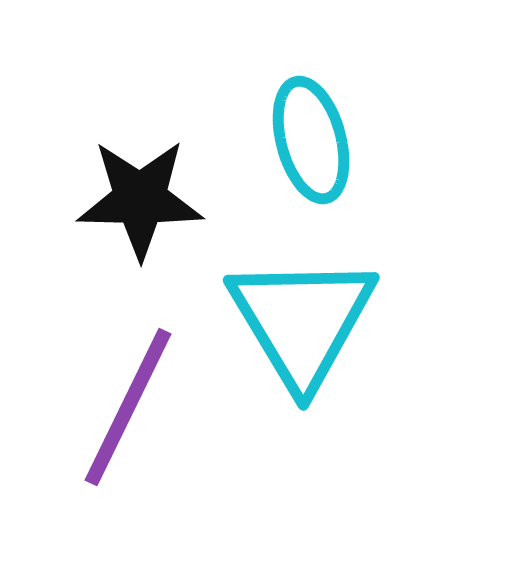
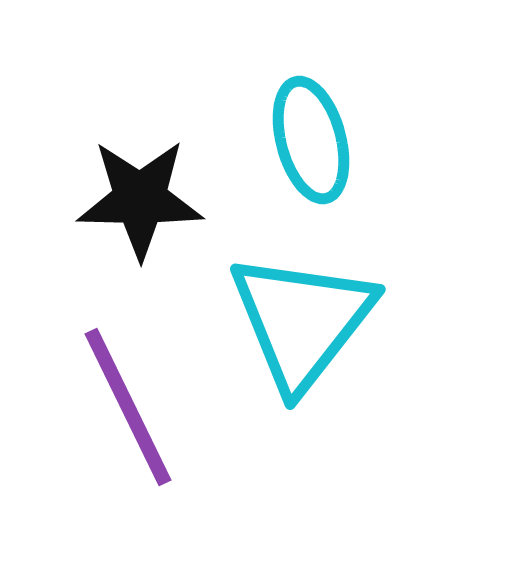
cyan triangle: rotated 9 degrees clockwise
purple line: rotated 52 degrees counterclockwise
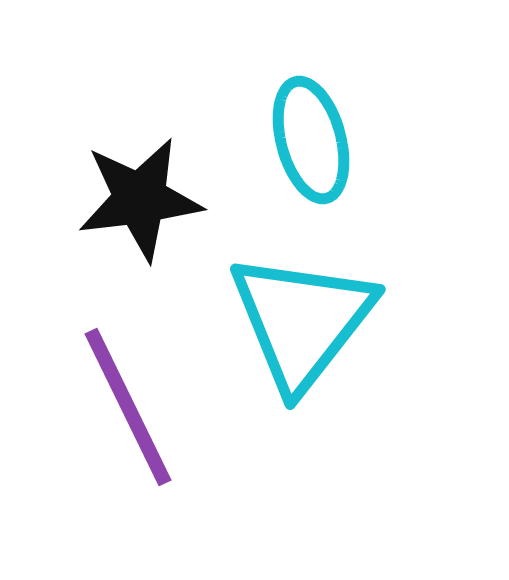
black star: rotated 8 degrees counterclockwise
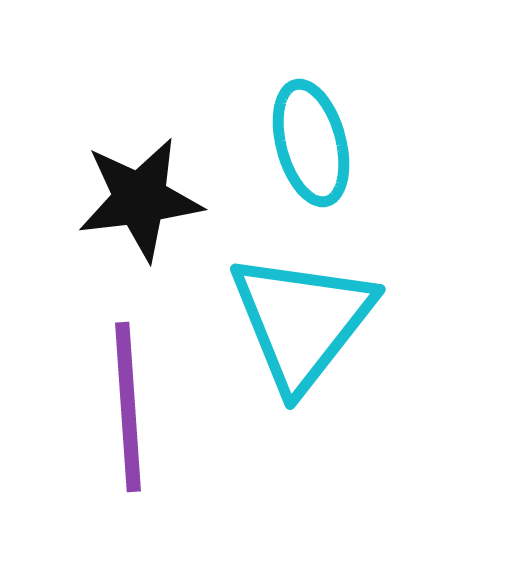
cyan ellipse: moved 3 px down
purple line: rotated 22 degrees clockwise
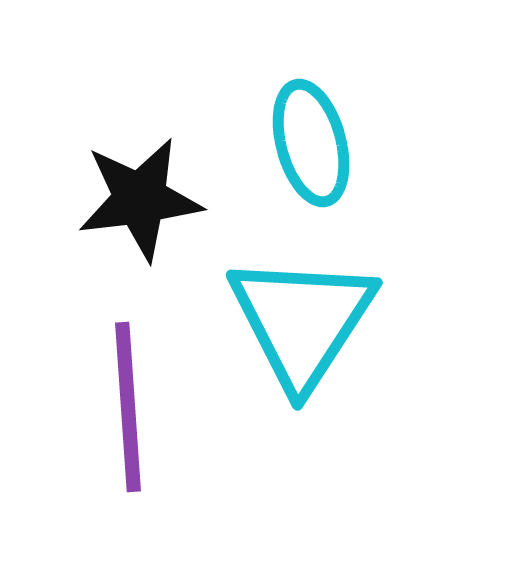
cyan triangle: rotated 5 degrees counterclockwise
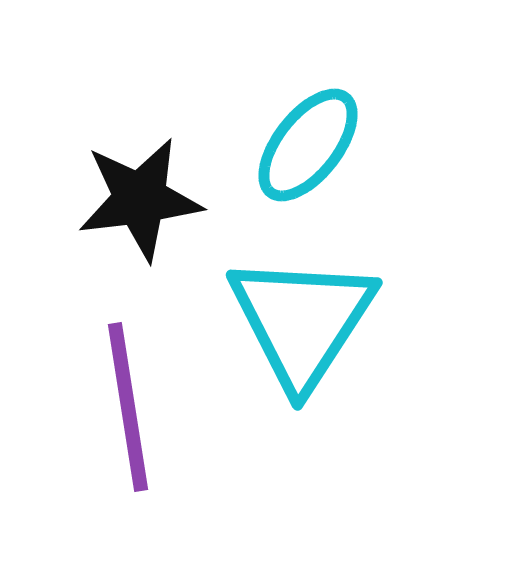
cyan ellipse: moved 3 px left, 2 px down; rotated 53 degrees clockwise
purple line: rotated 5 degrees counterclockwise
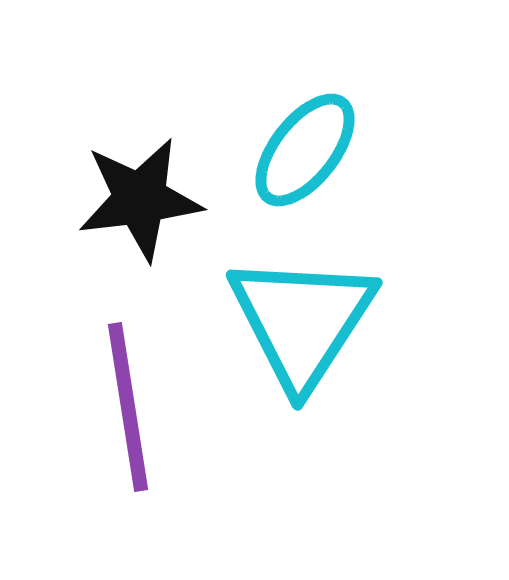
cyan ellipse: moved 3 px left, 5 px down
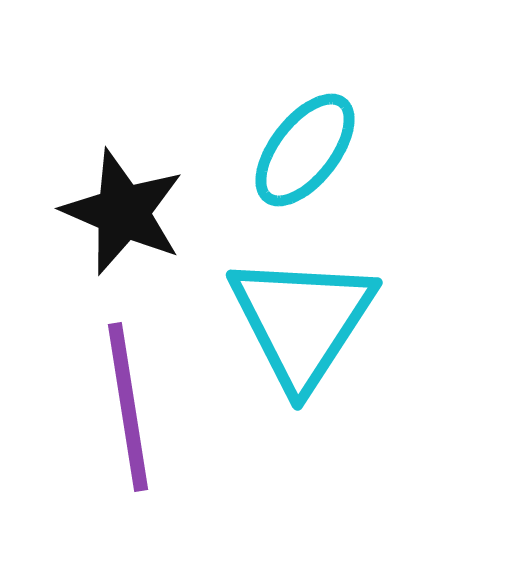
black star: moved 17 px left, 13 px down; rotated 30 degrees clockwise
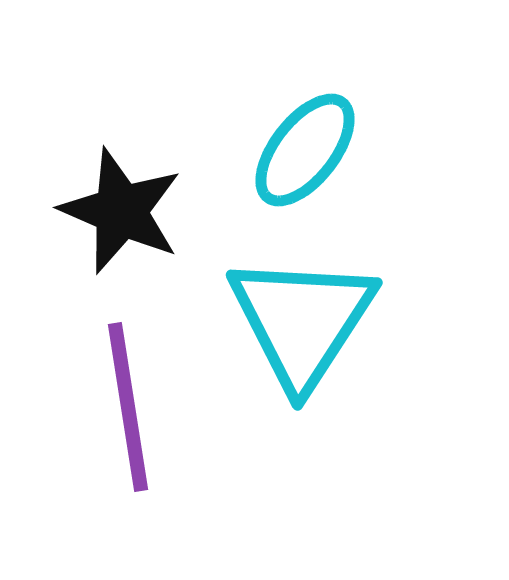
black star: moved 2 px left, 1 px up
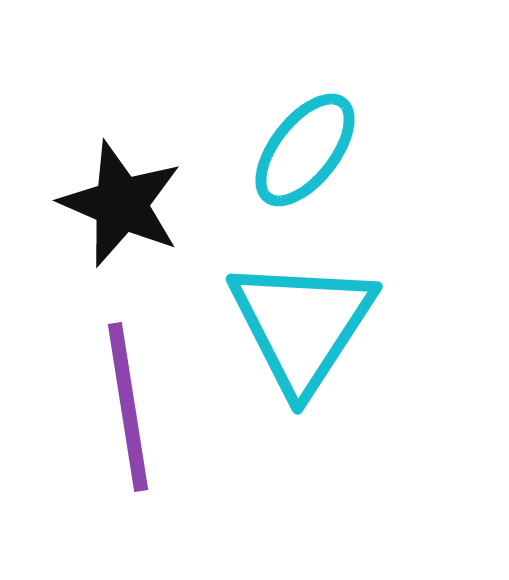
black star: moved 7 px up
cyan triangle: moved 4 px down
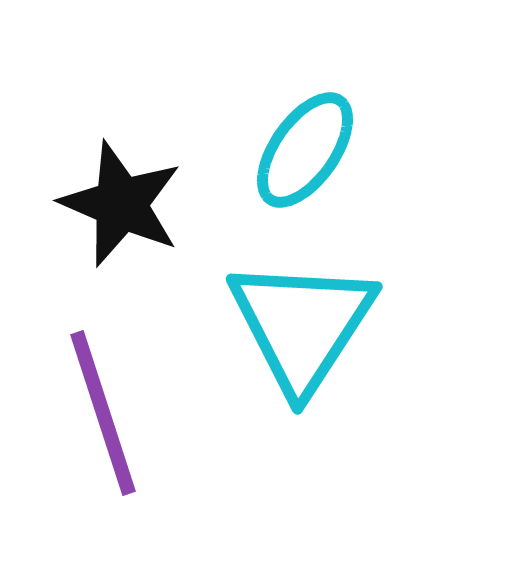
cyan ellipse: rotated 3 degrees counterclockwise
purple line: moved 25 px left, 6 px down; rotated 9 degrees counterclockwise
